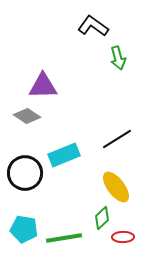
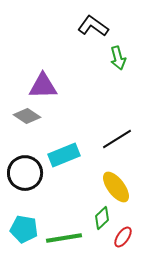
red ellipse: rotated 55 degrees counterclockwise
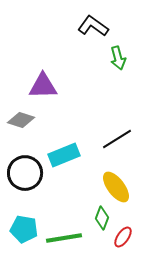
gray diamond: moved 6 px left, 4 px down; rotated 16 degrees counterclockwise
green diamond: rotated 25 degrees counterclockwise
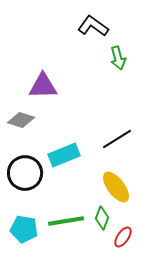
green line: moved 2 px right, 17 px up
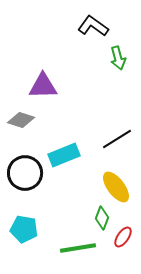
green line: moved 12 px right, 27 px down
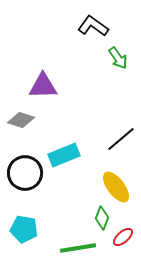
green arrow: rotated 20 degrees counterclockwise
black line: moved 4 px right; rotated 8 degrees counterclockwise
red ellipse: rotated 15 degrees clockwise
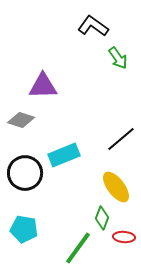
red ellipse: moved 1 px right; rotated 45 degrees clockwise
green line: rotated 45 degrees counterclockwise
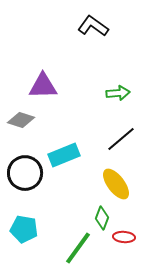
green arrow: moved 35 px down; rotated 60 degrees counterclockwise
yellow ellipse: moved 3 px up
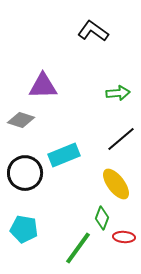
black L-shape: moved 5 px down
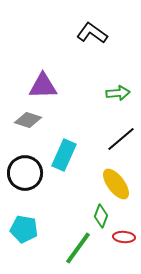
black L-shape: moved 1 px left, 2 px down
gray diamond: moved 7 px right
cyan rectangle: rotated 44 degrees counterclockwise
green diamond: moved 1 px left, 2 px up
